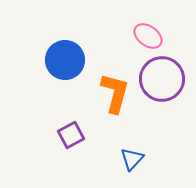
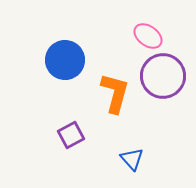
purple circle: moved 1 px right, 3 px up
blue triangle: rotated 25 degrees counterclockwise
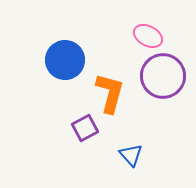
pink ellipse: rotated 8 degrees counterclockwise
orange L-shape: moved 5 px left
purple square: moved 14 px right, 7 px up
blue triangle: moved 1 px left, 4 px up
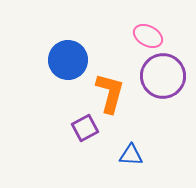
blue circle: moved 3 px right
blue triangle: rotated 45 degrees counterclockwise
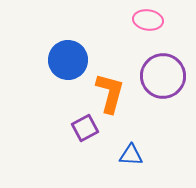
pink ellipse: moved 16 px up; rotated 20 degrees counterclockwise
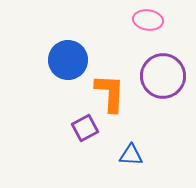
orange L-shape: rotated 12 degrees counterclockwise
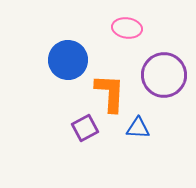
pink ellipse: moved 21 px left, 8 px down
purple circle: moved 1 px right, 1 px up
blue triangle: moved 7 px right, 27 px up
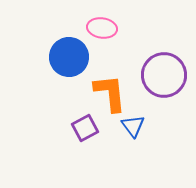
pink ellipse: moved 25 px left
blue circle: moved 1 px right, 3 px up
orange L-shape: rotated 9 degrees counterclockwise
blue triangle: moved 5 px left, 2 px up; rotated 50 degrees clockwise
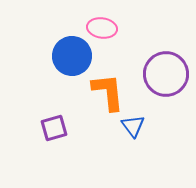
blue circle: moved 3 px right, 1 px up
purple circle: moved 2 px right, 1 px up
orange L-shape: moved 2 px left, 1 px up
purple square: moved 31 px left; rotated 12 degrees clockwise
